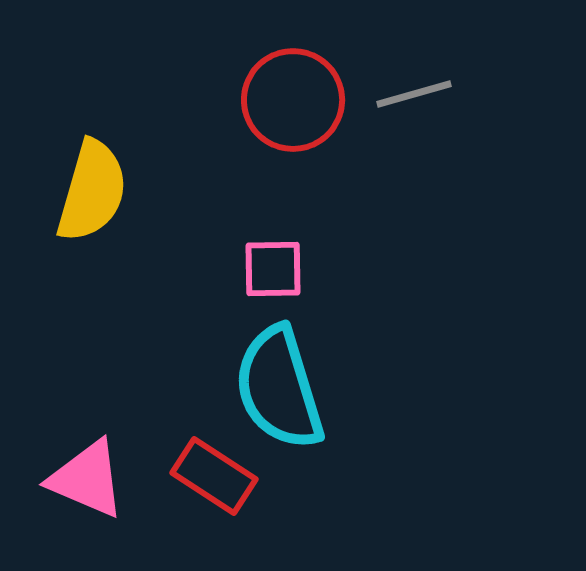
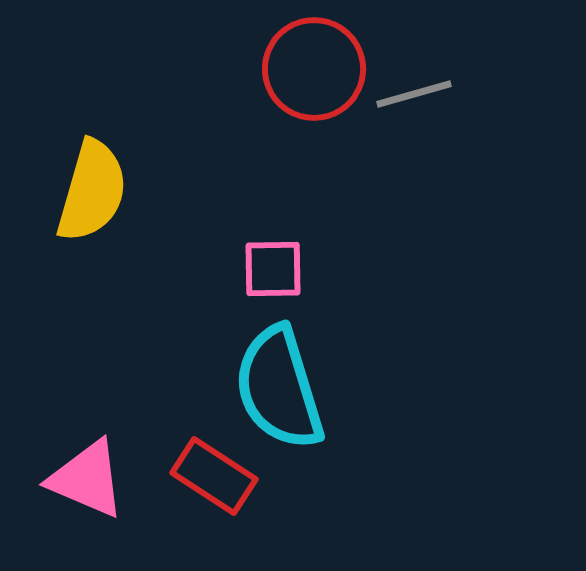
red circle: moved 21 px right, 31 px up
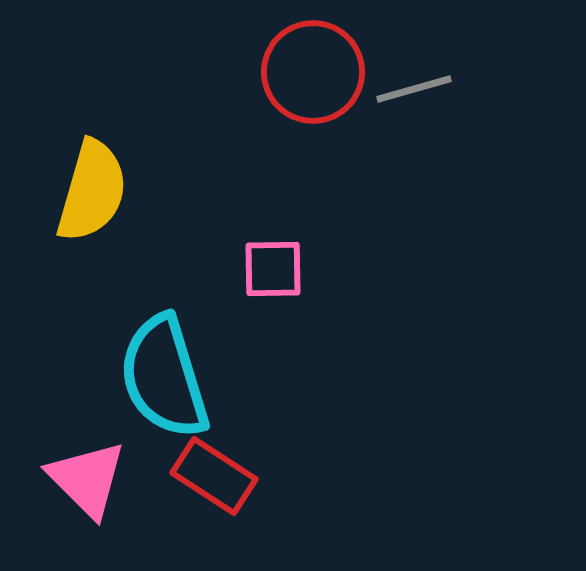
red circle: moved 1 px left, 3 px down
gray line: moved 5 px up
cyan semicircle: moved 115 px left, 11 px up
pink triangle: rotated 22 degrees clockwise
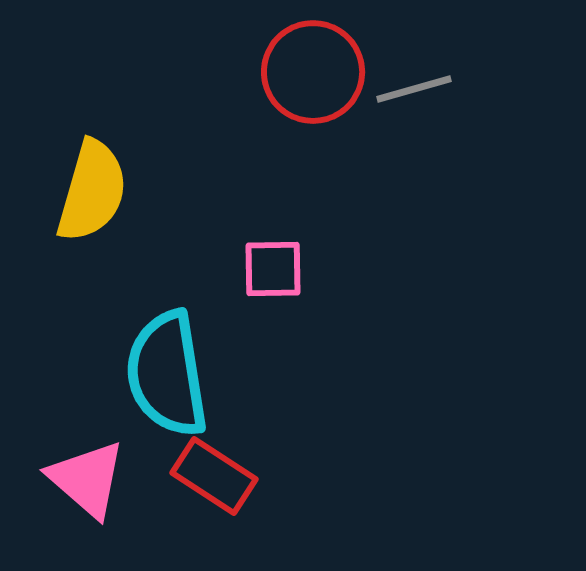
cyan semicircle: moved 3 px right, 3 px up; rotated 8 degrees clockwise
pink triangle: rotated 4 degrees counterclockwise
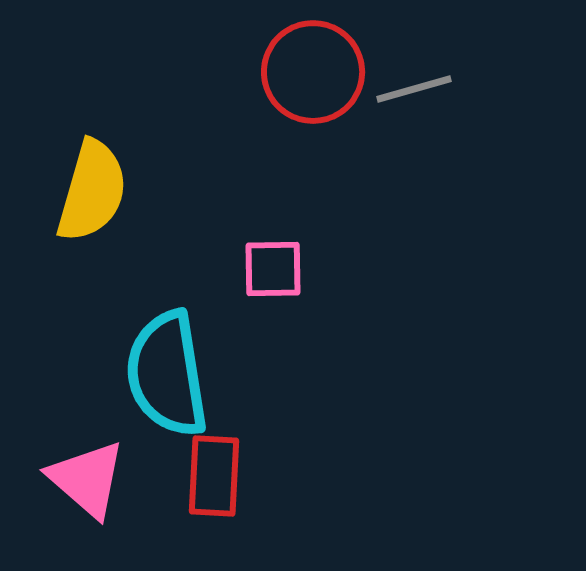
red rectangle: rotated 60 degrees clockwise
